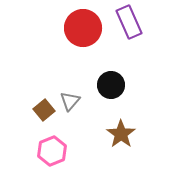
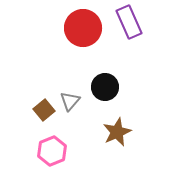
black circle: moved 6 px left, 2 px down
brown star: moved 4 px left, 2 px up; rotated 12 degrees clockwise
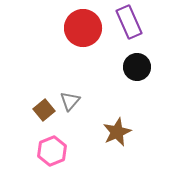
black circle: moved 32 px right, 20 px up
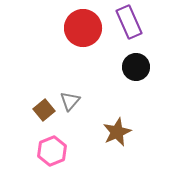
black circle: moved 1 px left
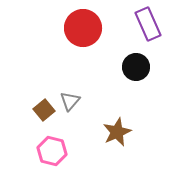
purple rectangle: moved 19 px right, 2 px down
pink hexagon: rotated 24 degrees counterclockwise
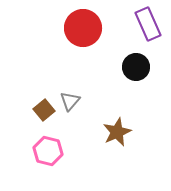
pink hexagon: moved 4 px left
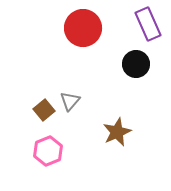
black circle: moved 3 px up
pink hexagon: rotated 24 degrees clockwise
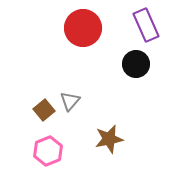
purple rectangle: moved 2 px left, 1 px down
brown star: moved 8 px left, 7 px down; rotated 12 degrees clockwise
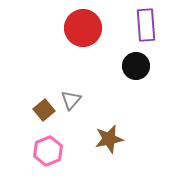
purple rectangle: rotated 20 degrees clockwise
black circle: moved 2 px down
gray triangle: moved 1 px right, 1 px up
